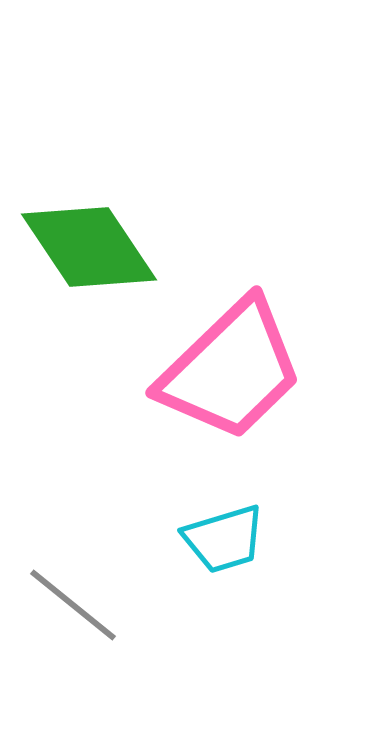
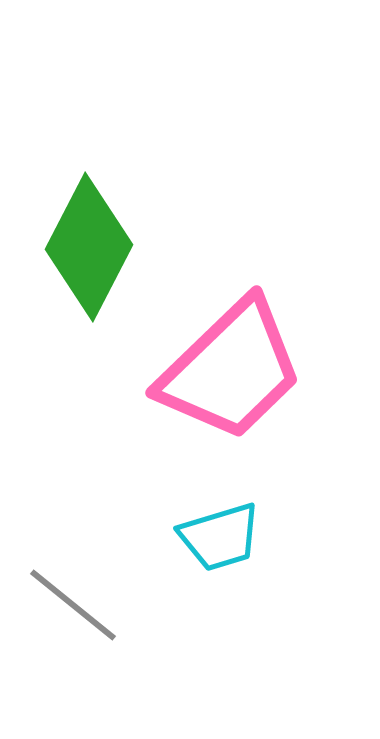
green diamond: rotated 61 degrees clockwise
cyan trapezoid: moved 4 px left, 2 px up
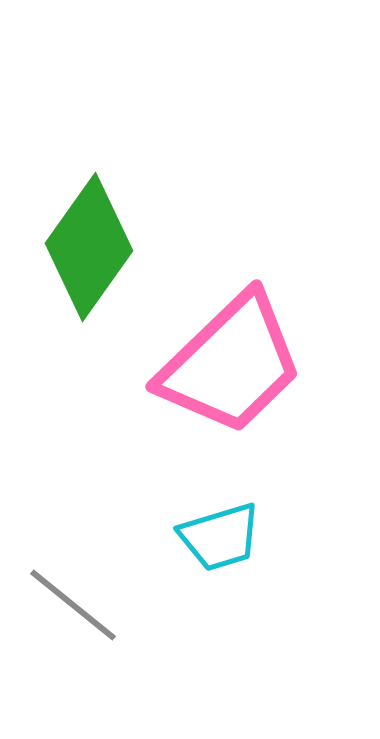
green diamond: rotated 8 degrees clockwise
pink trapezoid: moved 6 px up
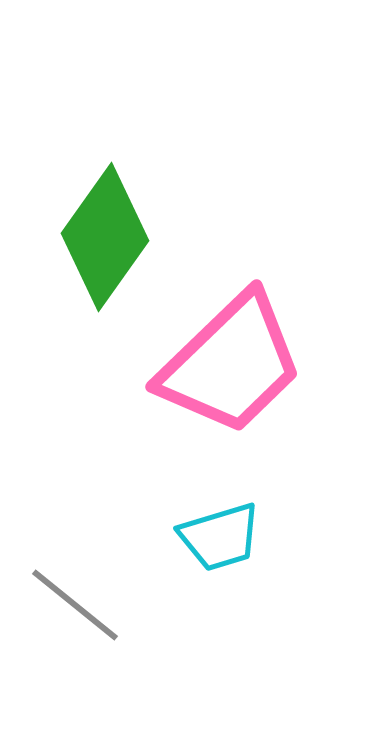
green diamond: moved 16 px right, 10 px up
gray line: moved 2 px right
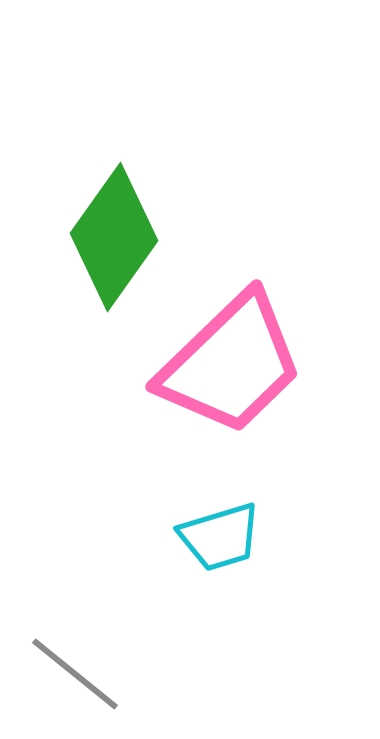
green diamond: moved 9 px right
gray line: moved 69 px down
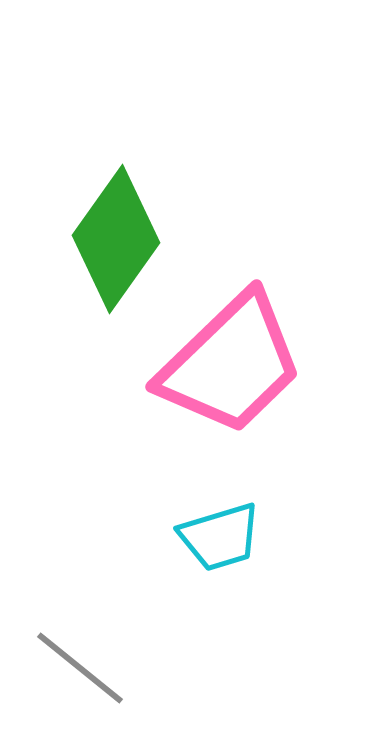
green diamond: moved 2 px right, 2 px down
gray line: moved 5 px right, 6 px up
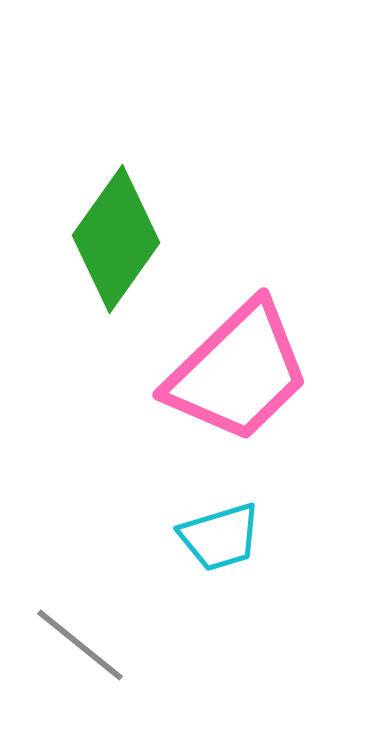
pink trapezoid: moved 7 px right, 8 px down
gray line: moved 23 px up
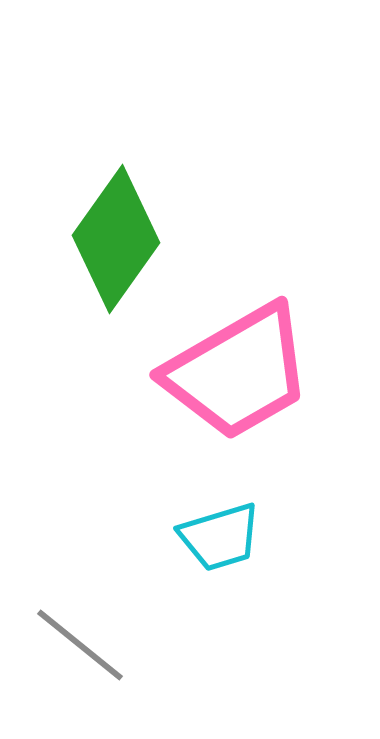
pink trapezoid: rotated 14 degrees clockwise
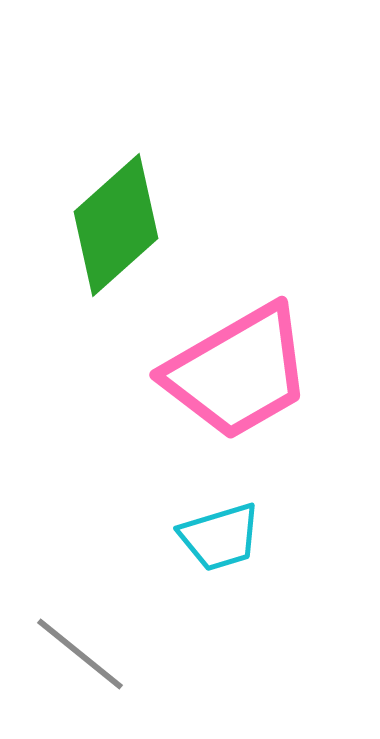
green diamond: moved 14 px up; rotated 13 degrees clockwise
gray line: moved 9 px down
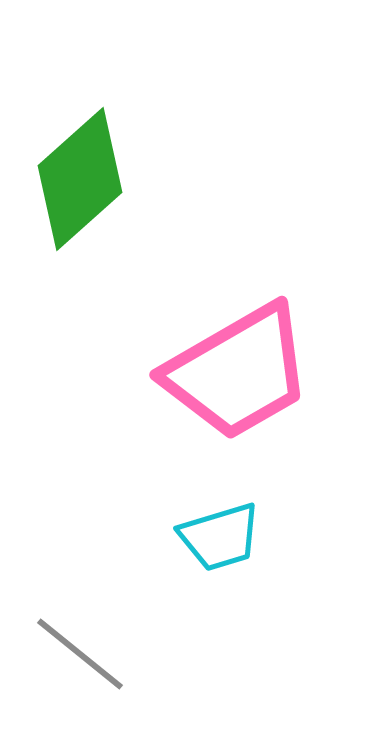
green diamond: moved 36 px left, 46 px up
